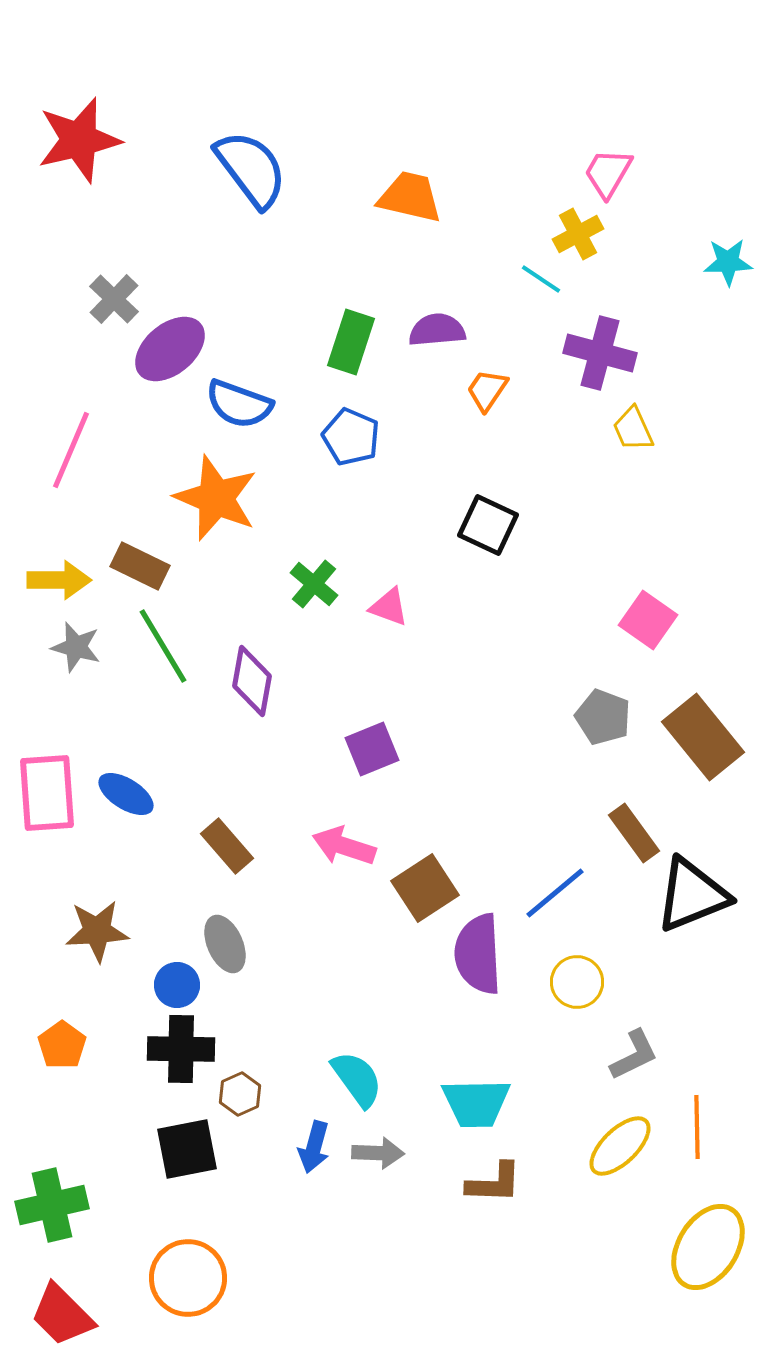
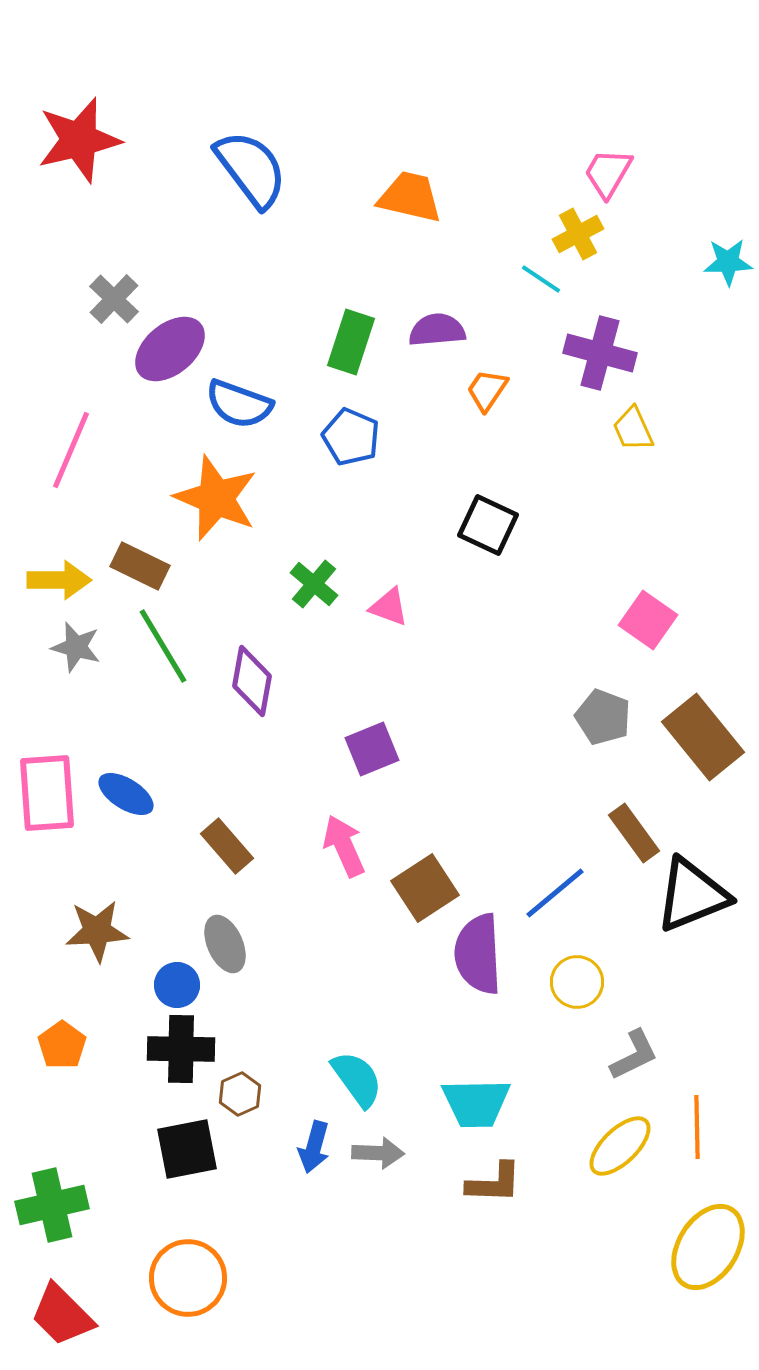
pink arrow at (344, 846): rotated 48 degrees clockwise
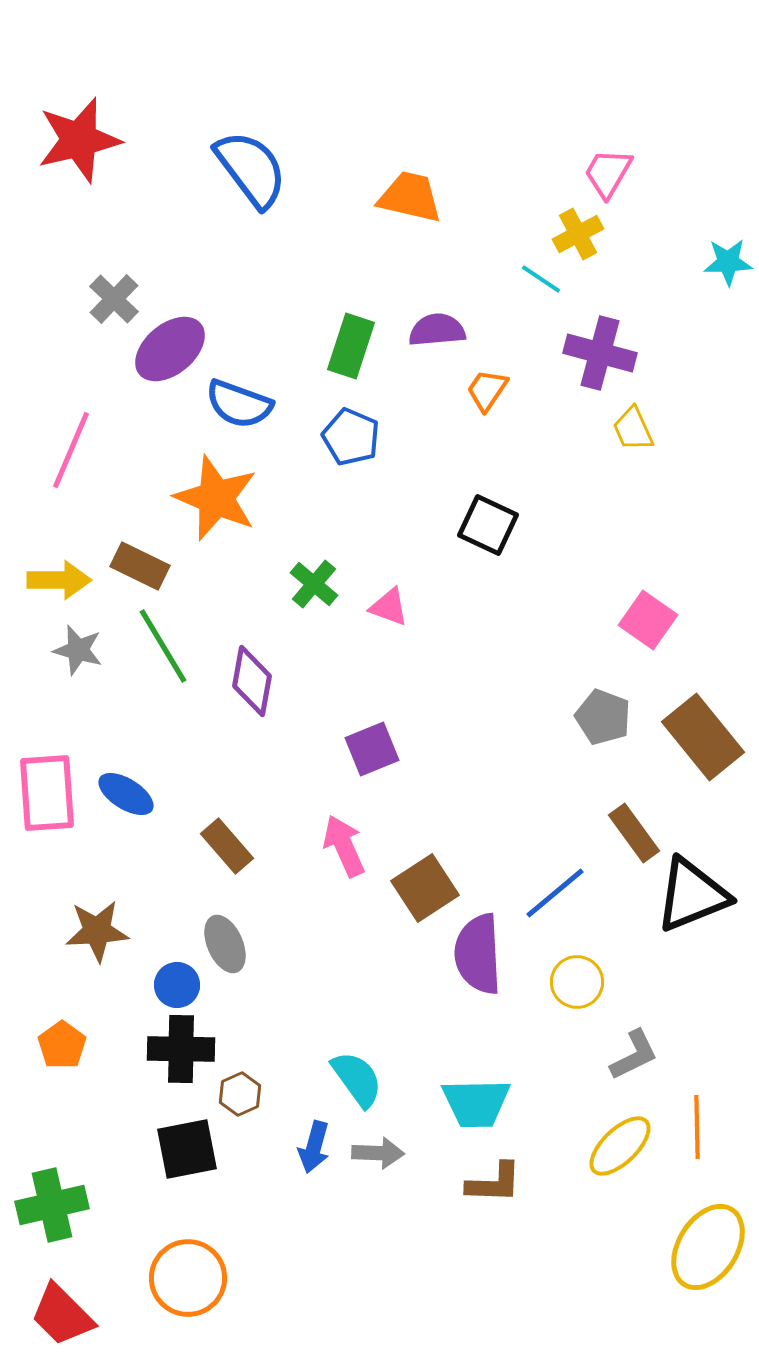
green rectangle at (351, 342): moved 4 px down
gray star at (76, 647): moved 2 px right, 3 px down
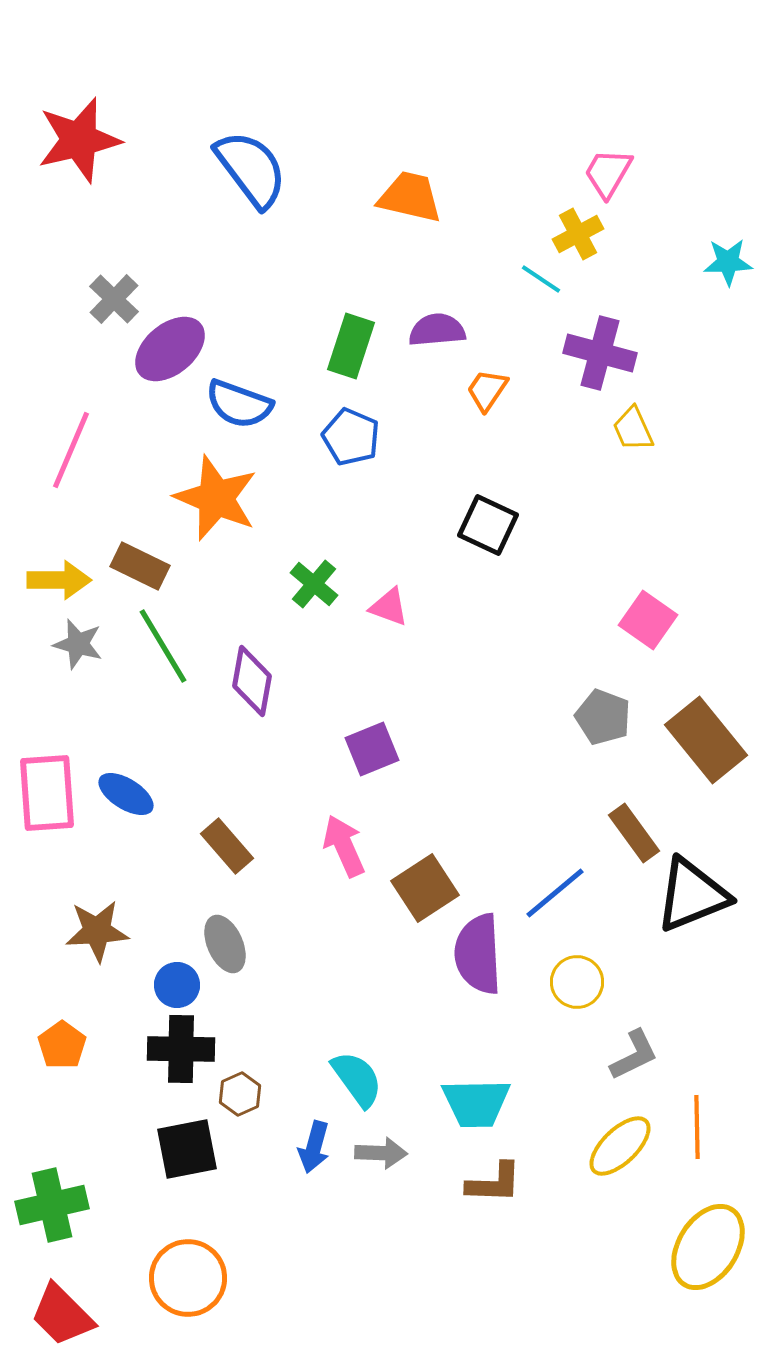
gray star at (78, 650): moved 6 px up
brown rectangle at (703, 737): moved 3 px right, 3 px down
gray arrow at (378, 1153): moved 3 px right
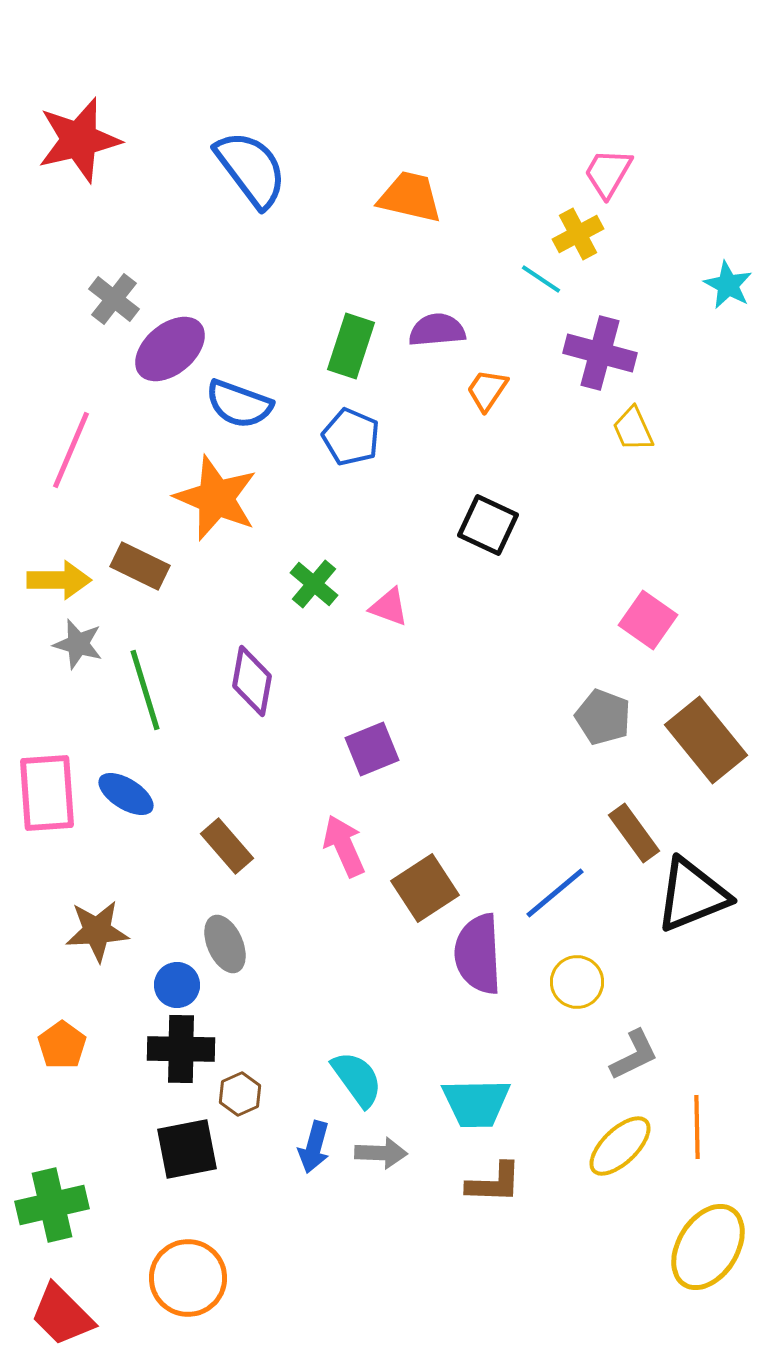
cyan star at (728, 262): moved 23 px down; rotated 30 degrees clockwise
gray cross at (114, 299): rotated 6 degrees counterclockwise
green line at (163, 646): moved 18 px left, 44 px down; rotated 14 degrees clockwise
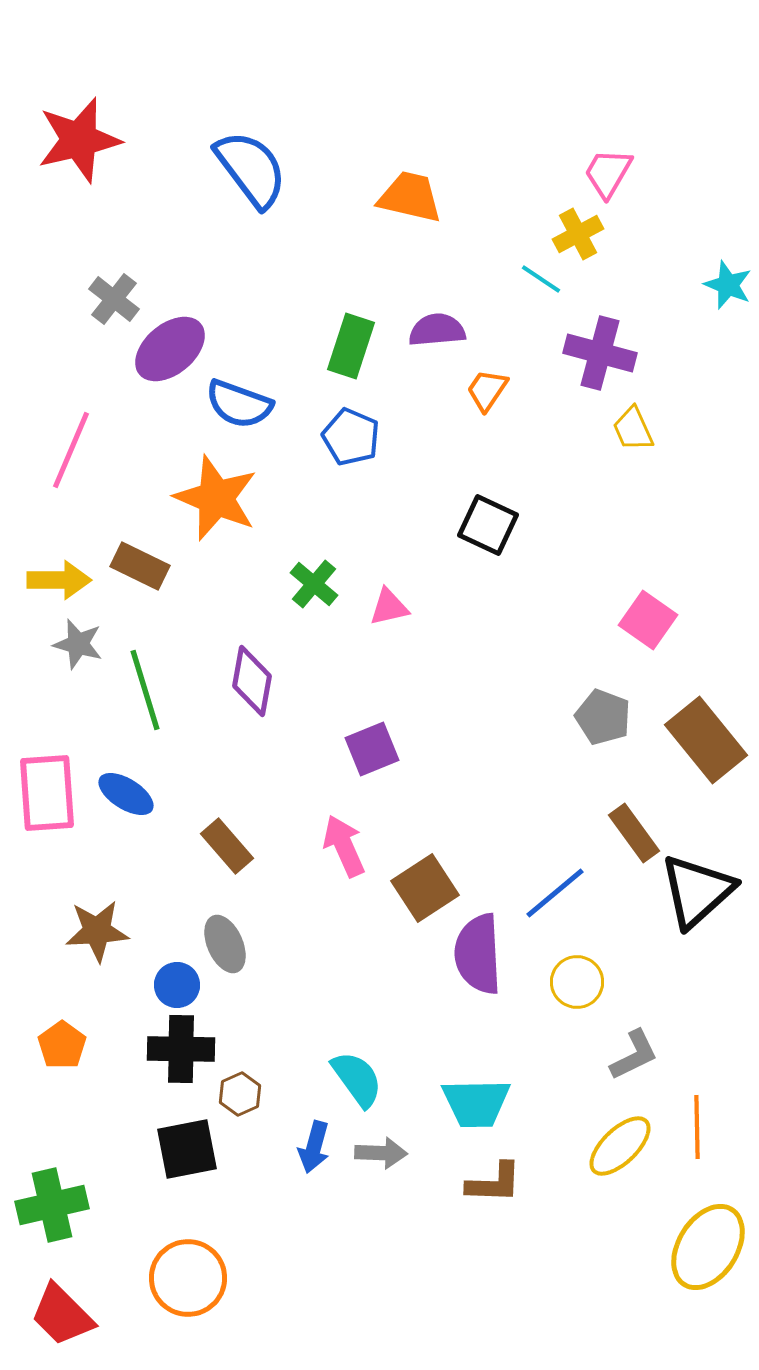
cyan star at (728, 285): rotated 6 degrees counterclockwise
pink triangle at (389, 607): rotated 33 degrees counterclockwise
black triangle at (692, 895): moved 5 px right, 4 px up; rotated 20 degrees counterclockwise
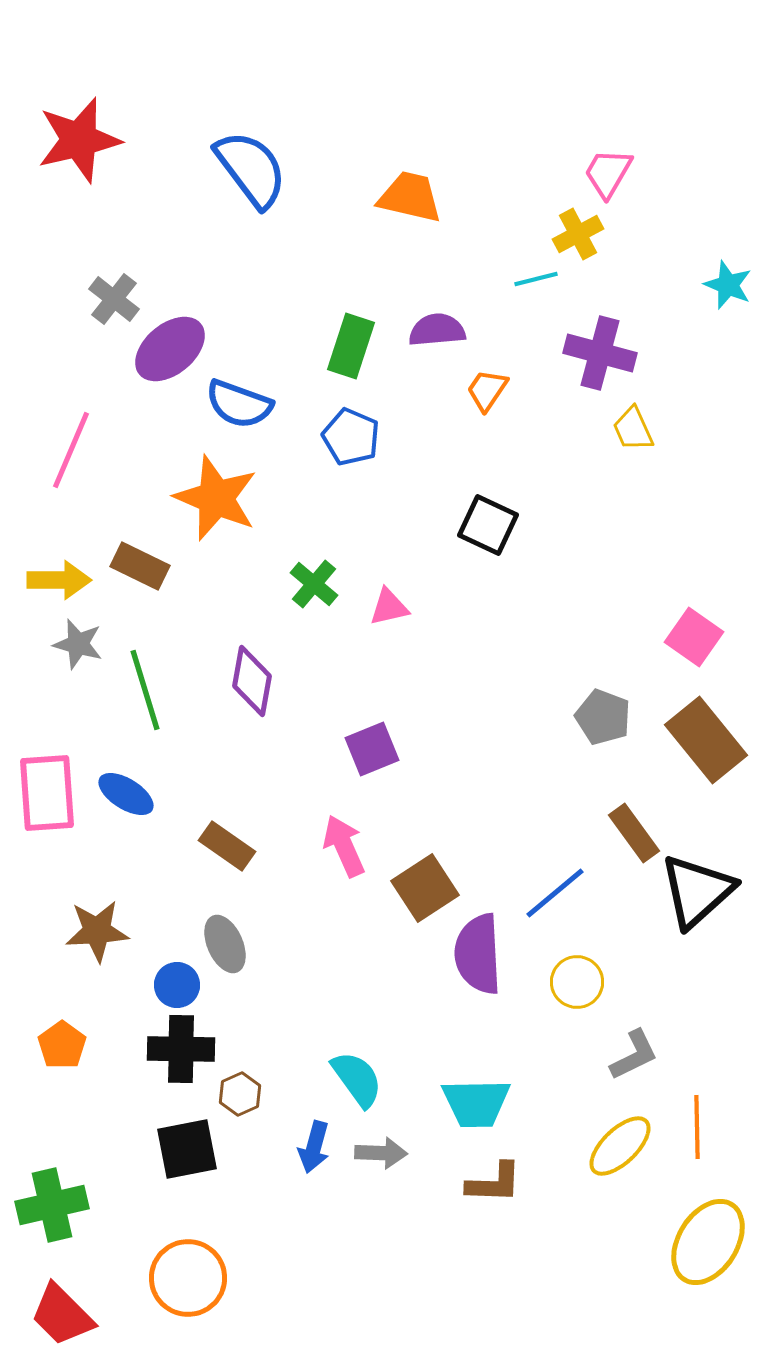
cyan line at (541, 279): moved 5 px left; rotated 48 degrees counterclockwise
pink square at (648, 620): moved 46 px right, 17 px down
brown rectangle at (227, 846): rotated 14 degrees counterclockwise
yellow ellipse at (708, 1247): moved 5 px up
